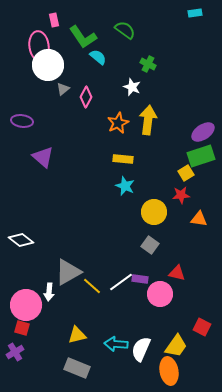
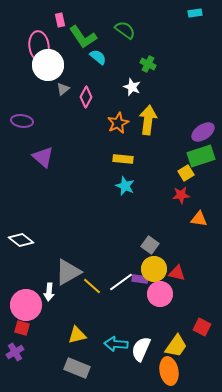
pink rectangle at (54, 20): moved 6 px right
yellow circle at (154, 212): moved 57 px down
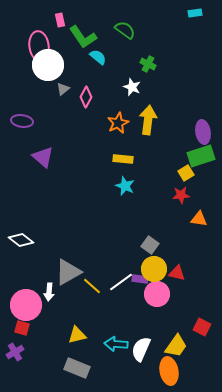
purple ellipse at (203, 132): rotated 65 degrees counterclockwise
pink circle at (160, 294): moved 3 px left
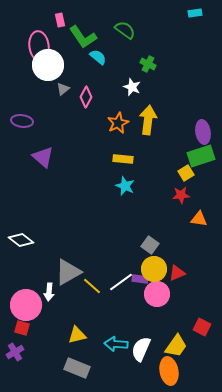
red triangle at (177, 273): rotated 36 degrees counterclockwise
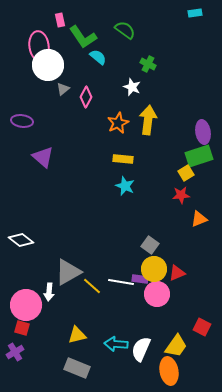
green rectangle at (201, 156): moved 2 px left
orange triangle at (199, 219): rotated 30 degrees counterclockwise
white line at (121, 282): rotated 45 degrees clockwise
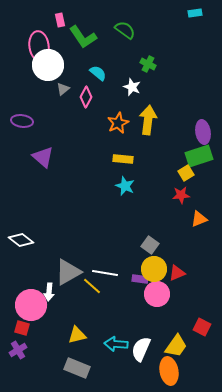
cyan semicircle at (98, 57): moved 16 px down
white line at (121, 282): moved 16 px left, 9 px up
pink circle at (26, 305): moved 5 px right
purple cross at (15, 352): moved 3 px right, 2 px up
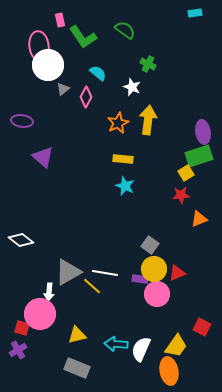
pink circle at (31, 305): moved 9 px right, 9 px down
